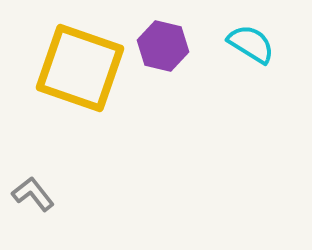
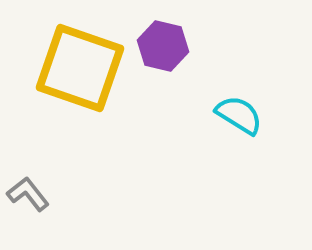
cyan semicircle: moved 12 px left, 71 px down
gray L-shape: moved 5 px left
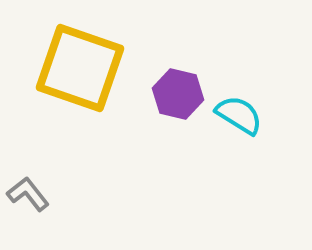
purple hexagon: moved 15 px right, 48 px down
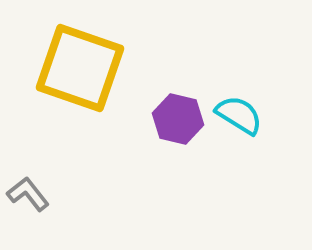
purple hexagon: moved 25 px down
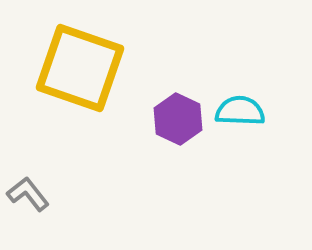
cyan semicircle: moved 1 px right, 4 px up; rotated 30 degrees counterclockwise
purple hexagon: rotated 12 degrees clockwise
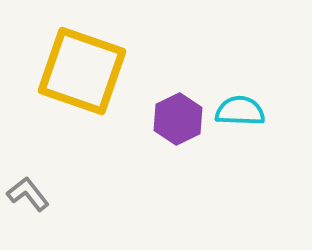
yellow square: moved 2 px right, 3 px down
purple hexagon: rotated 9 degrees clockwise
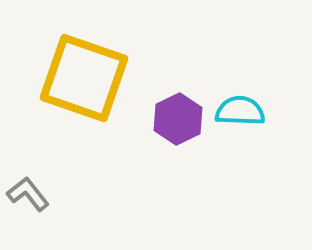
yellow square: moved 2 px right, 7 px down
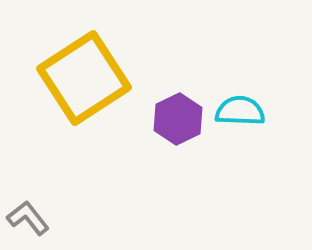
yellow square: rotated 38 degrees clockwise
gray L-shape: moved 24 px down
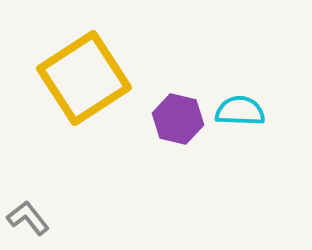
purple hexagon: rotated 21 degrees counterclockwise
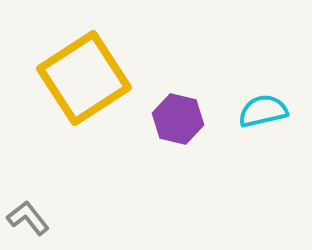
cyan semicircle: moved 23 px right; rotated 15 degrees counterclockwise
